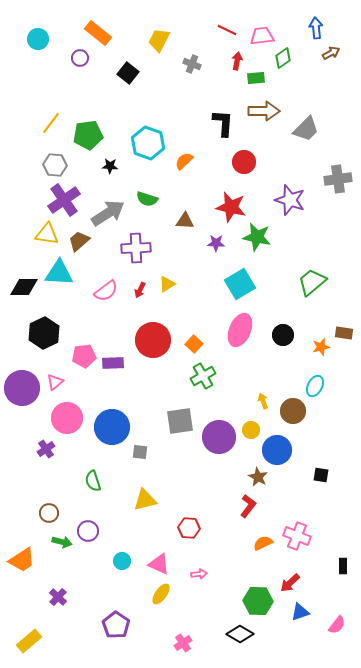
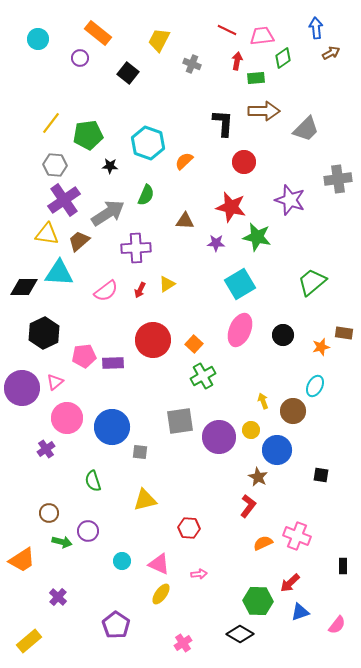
green semicircle at (147, 199): moved 1 px left, 4 px up; rotated 85 degrees counterclockwise
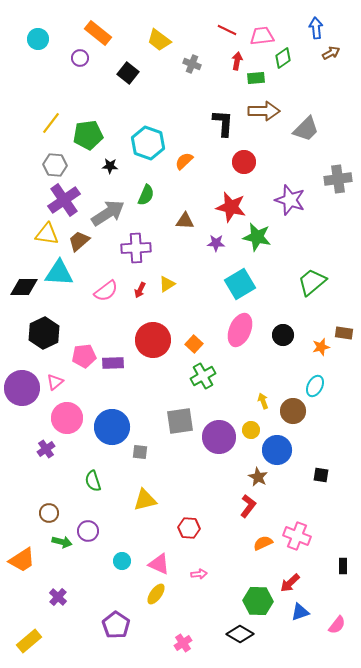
yellow trapezoid at (159, 40): rotated 80 degrees counterclockwise
yellow ellipse at (161, 594): moved 5 px left
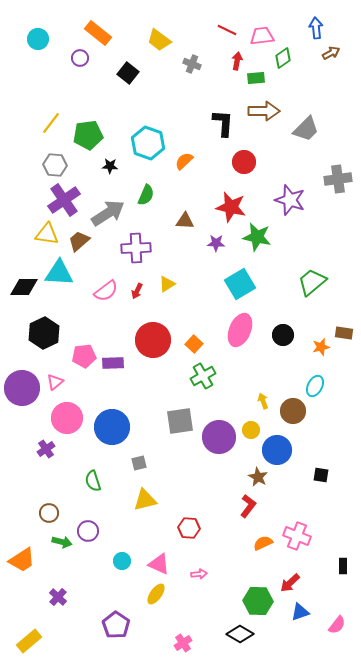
red arrow at (140, 290): moved 3 px left, 1 px down
gray square at (140, 452): moved 1 px left, 11 px down; rotated 21 degrees counterclockwise
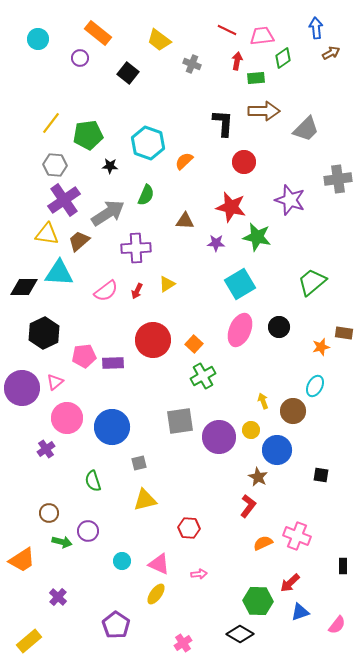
black circle at (283, 335): moved 4 px left, 8 px up
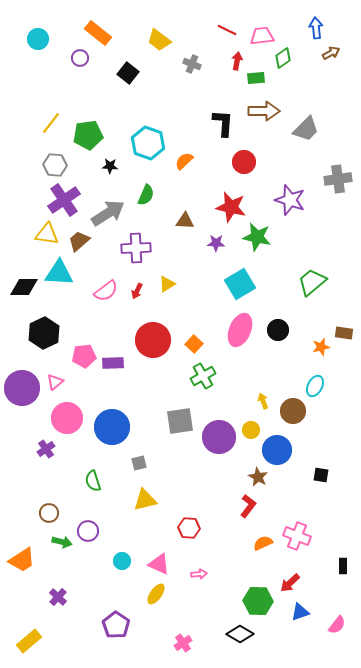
black circle at (279, 327): moved 1 px left, 3 px down
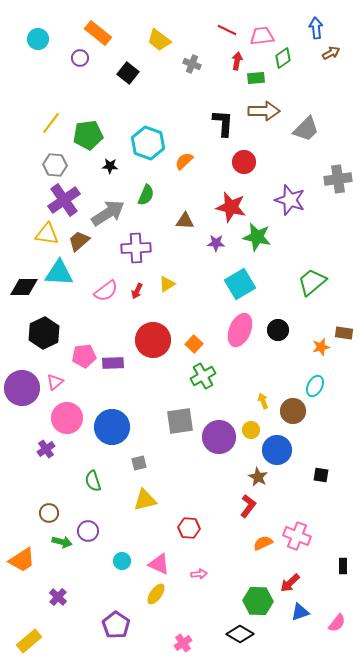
pink semicircle at (337, 625): moved 2 px up
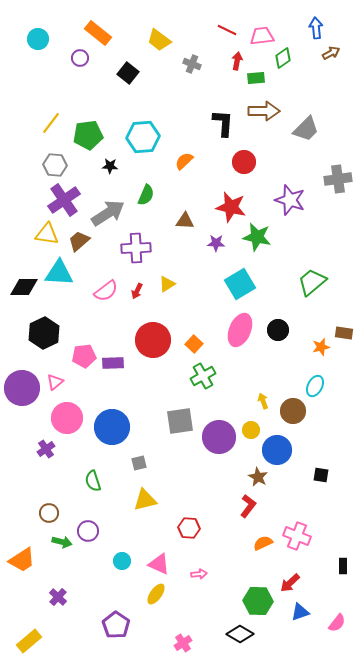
cyan hexagon at (148, 143): moved 5 px left, 6 px up; rotated 24 degrees counterclockwise
